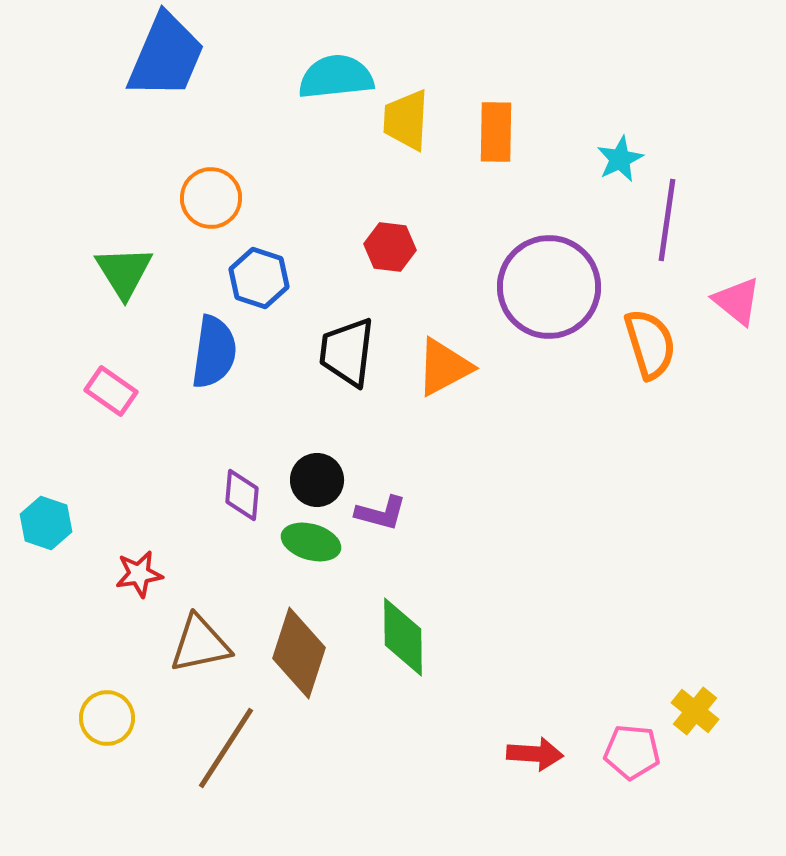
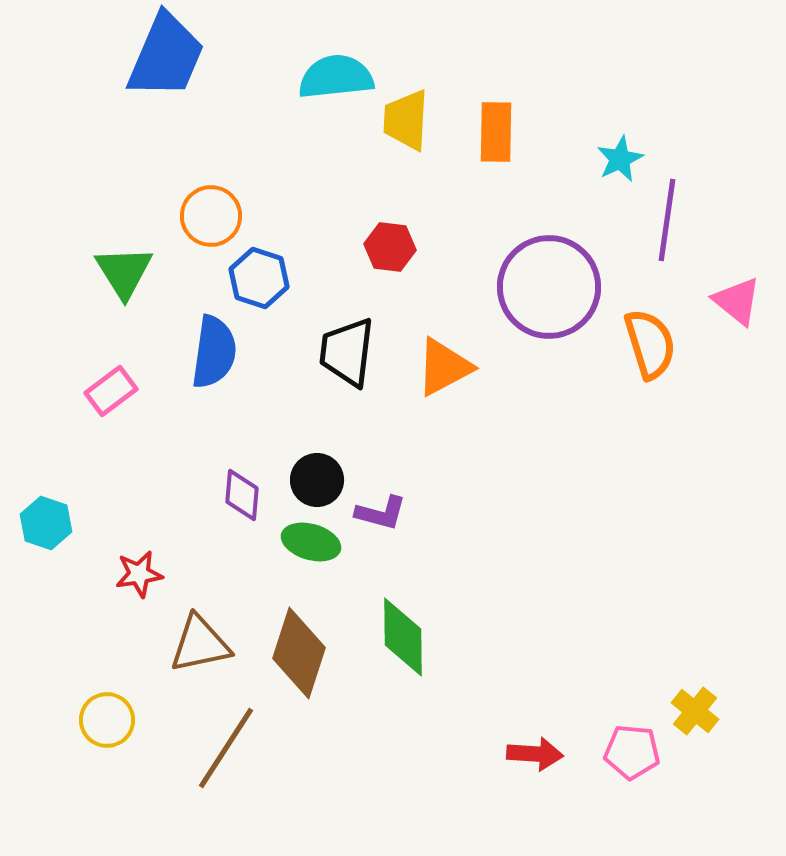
orange circle: moved 18 px down
pink rectangle: rotated 72 degrees counterclockwise
yellow circle: moved 2 px down
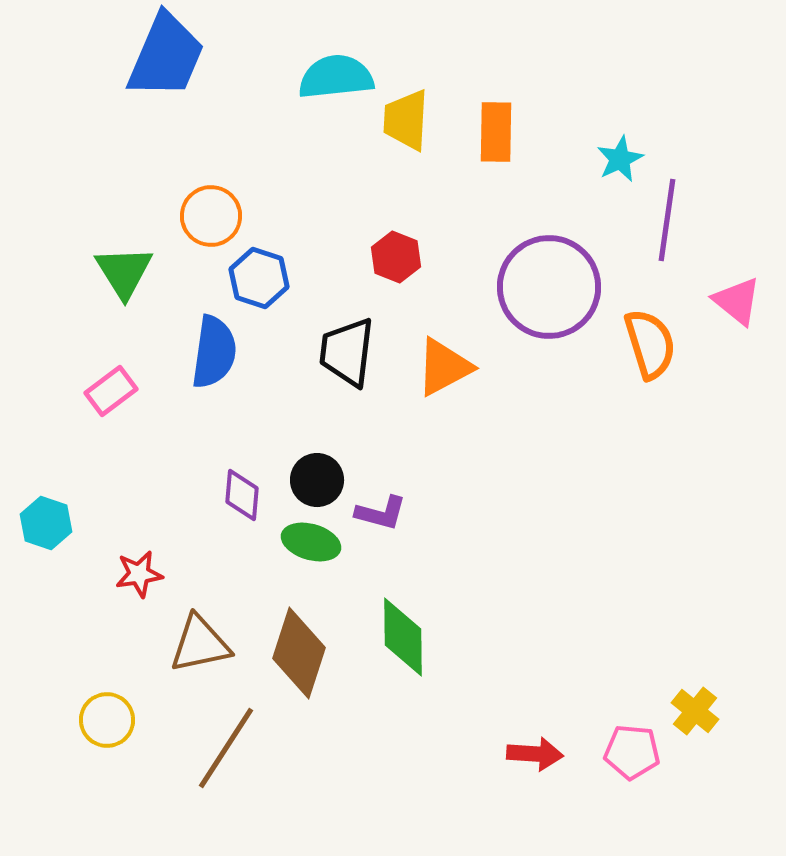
red hexagon: moved 6 px right, 10 px down; rotated 15 degrees clockwise
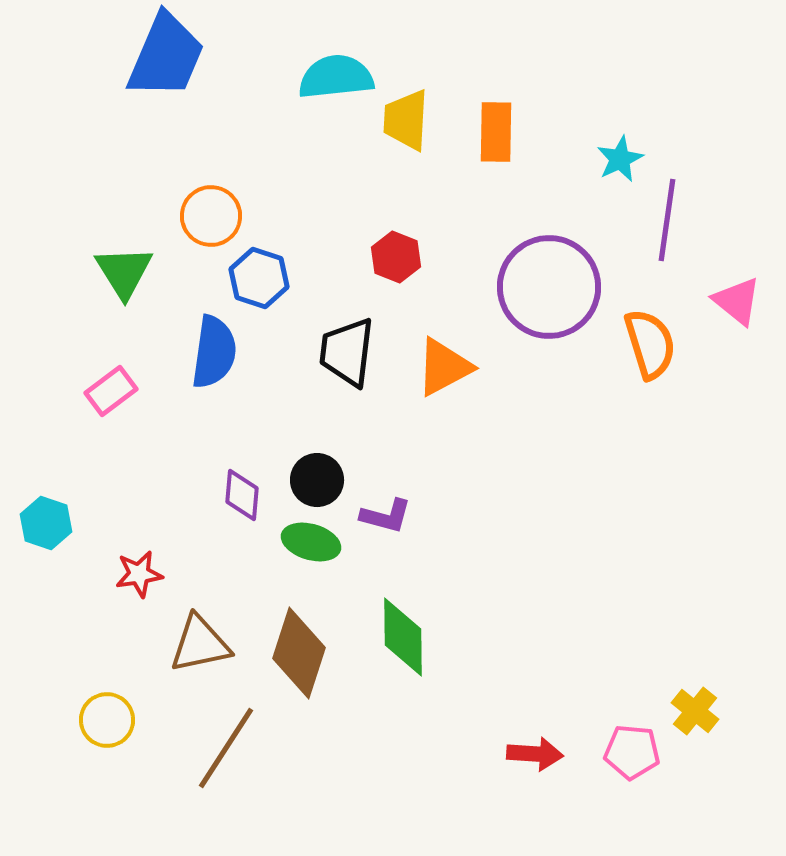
purple L-shape: moved 5 px right, 3 px down
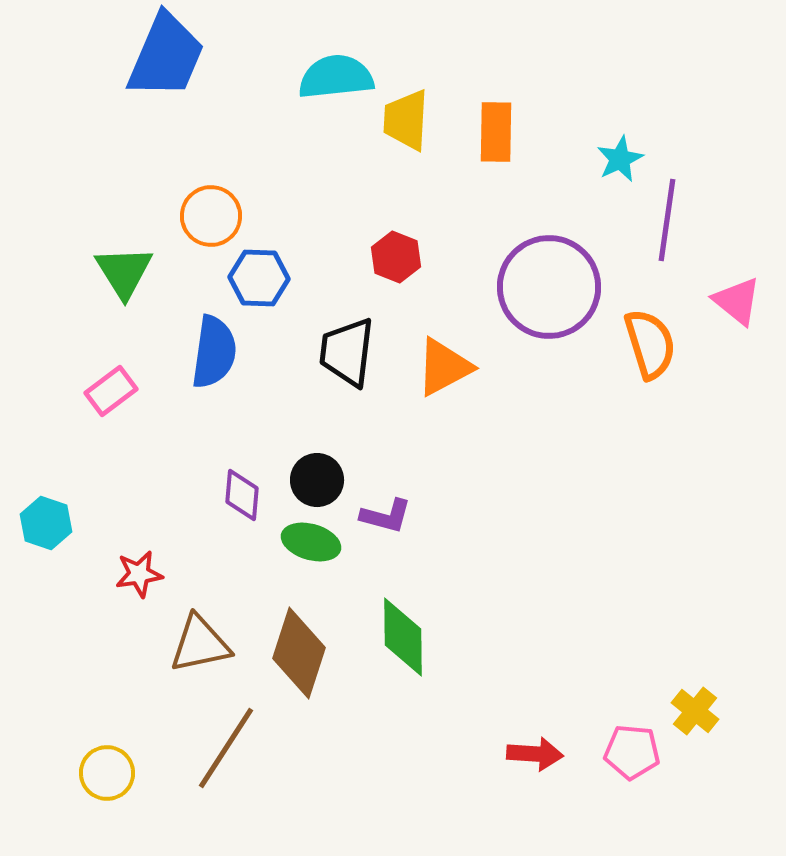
blue hexagon: rotated 16 degrees counterclockwise
yellow circle: moved 53 px down
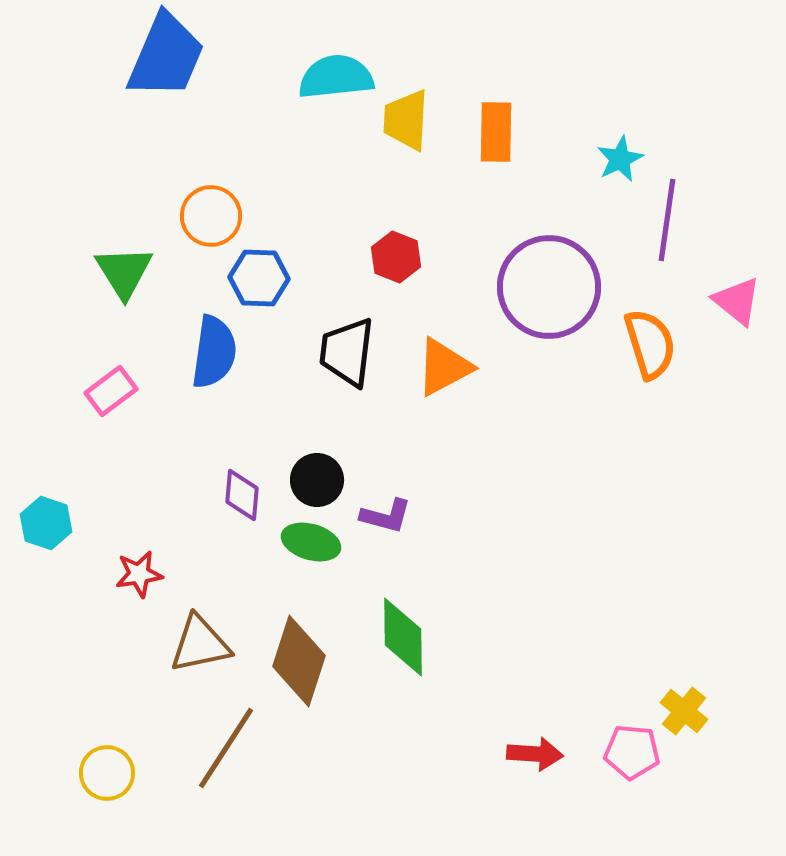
brown diamond: moved 8 px down
yellow cross: moved 11 px left
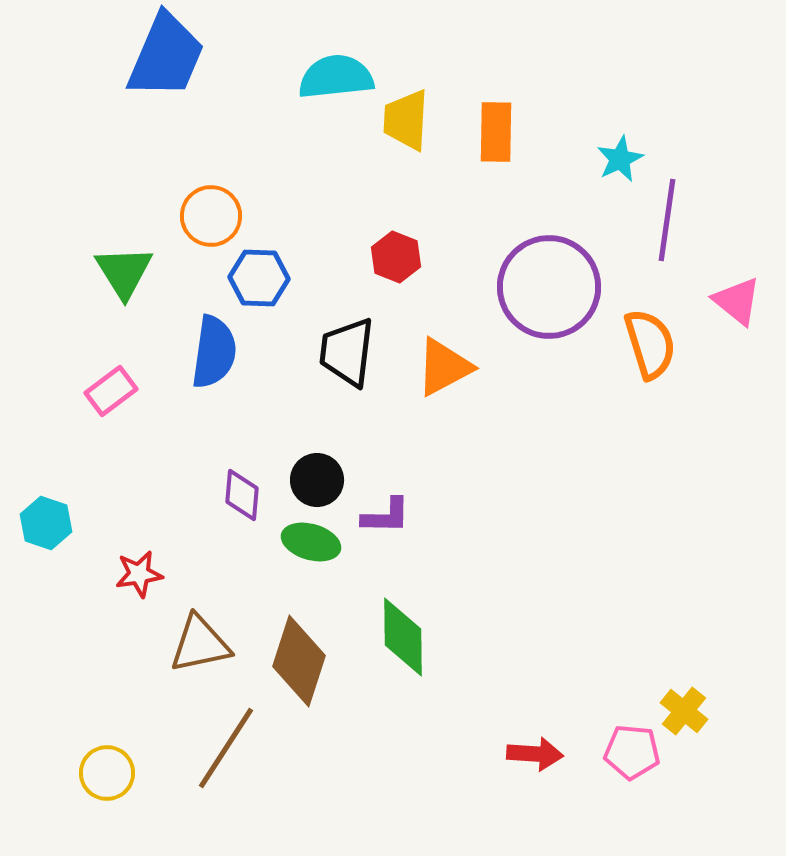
purple L-shape: rotated 14 degrees counterclockwise
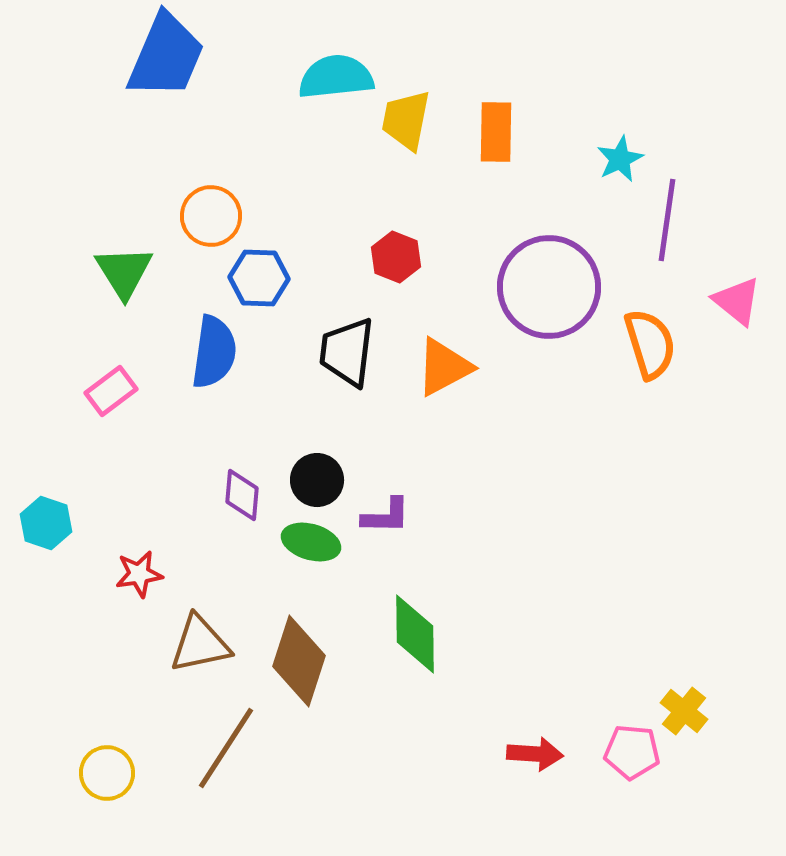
yellow trapezoid: rotated 8 degrees clockwise
green diamond: moved 12 px right, 3 px up
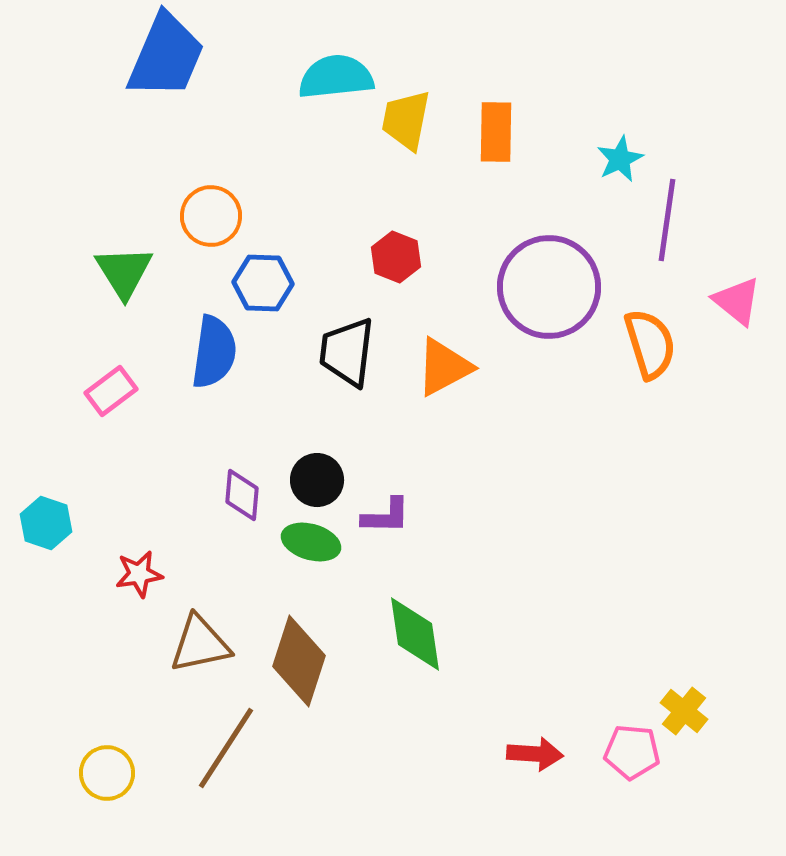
blue hexagon: moved 4 px right, 5 px down
green diamond: rotated 8 degrees counterclockwise
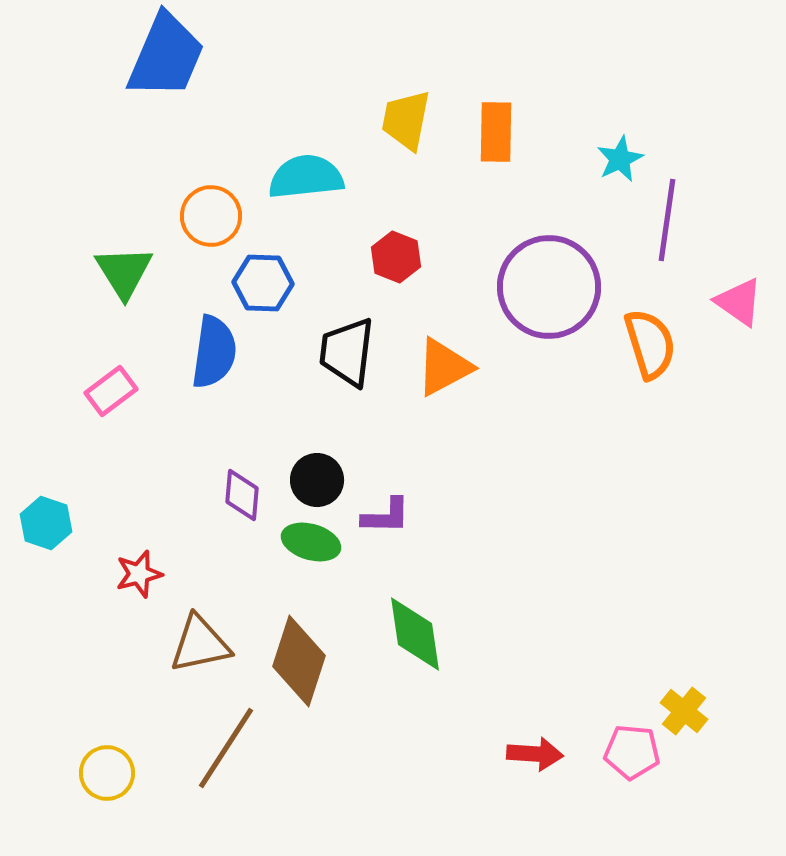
cyan semicircle: moved 30 px left, 100 px down
pink triangle: moved 2 px right, 1 px down; rotated 4 degrees counterclockwise
red star: rotated 6 degrees counterclockwise
